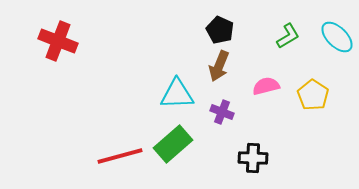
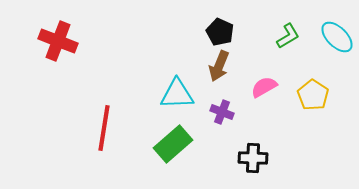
black pentagon: moved 2 px down
pink semicircle: moved 2 px left, 1 px down; rotated 16 degrees counterclockwise
red line: moved 16 px left, 28 px up; rotated 66 degrees counterclockwise
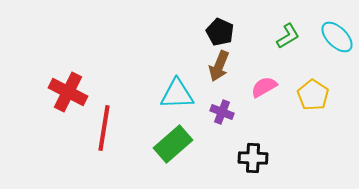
red cross: moved 10 px right, 51 px down; rotated 6 degrees clockwise
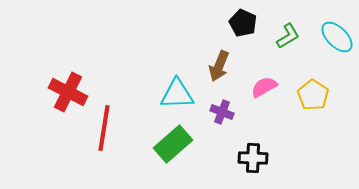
black pentagon: moved 23 px right, 9 px up
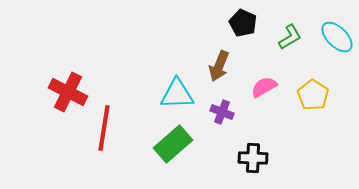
green L-shape: moved 2 px right, 1 px down
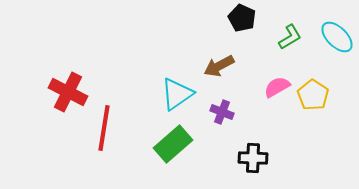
black pentagon: moved 1 px left, 5 px up
brown arrow: rotated 40 degrees clockwise
pink semicircle: moved 13 px right
cyan triangle: rotated 33 degrees counterclockwise
